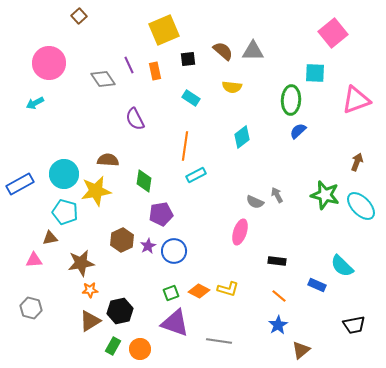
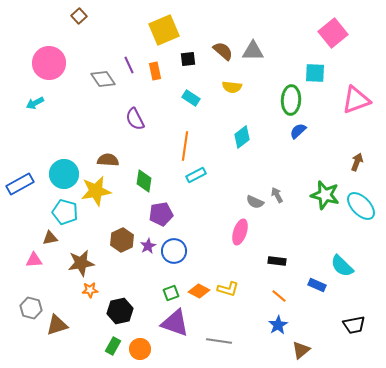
brown triangle at (90, 321): moved 33 px left, 4 px down; rotated 15 degrees clockwise
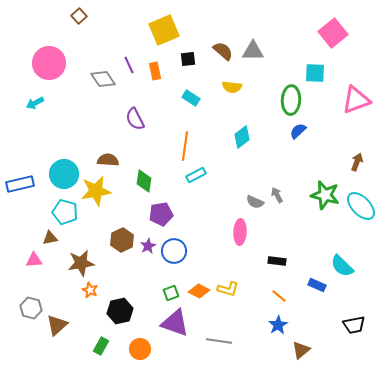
blue rectangle at (20, 184): rotated 16 degrees clockwise
pink ellipse at (240, 232): rotated 15 degrees counterclockwise
orange star at (90, 290): rotated 28 degrees clockwise
brown triangle at (57, 325): rotated 25 degrees counterclockwise
green rectangle at (113, 346): moved 12 px left
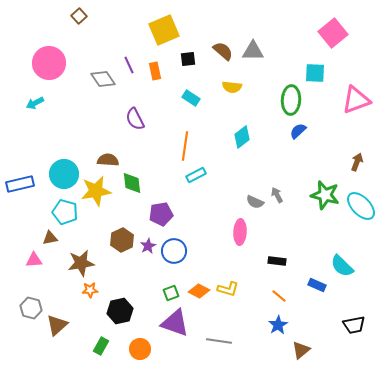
green diamond at (144, 181): moved 12 px left, 2 px down; rotated 15 degrees counterclockwise
orange star at (90, 290): rotated 28 degrees counterclockwise
